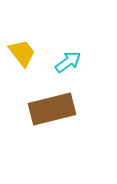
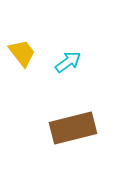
brown rectangle: moved 21 px right, 19 px down
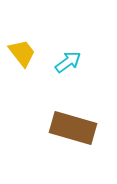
brown rectangle: rotated 30 degrees clockwise
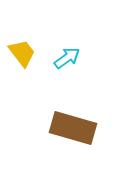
cyan arrow: moved 1 px left, 4 px up
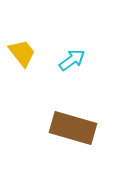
cyan arrow: moved 5 px right, 2 px down
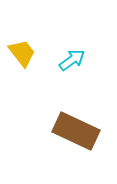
brown rectangle: moved 3 px right, 3 px down; rotated 9 degrees clockwise
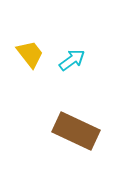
yellow trapezoid: moved 8 px right, 1 px down
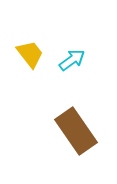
brown rectangle: rotated 30 degrees clockwise
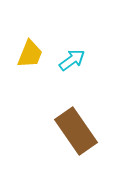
yellow trapezoid: rotated 60 degrees clockwise
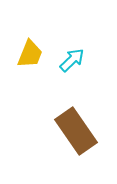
cyan arrow: rotated 8 degrees counterclockwise
